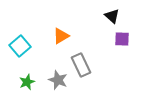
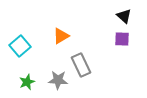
black triangle: moved 12 px right
gray star: rotated 18 degrees counterclockwise
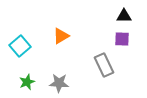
black triangle: rotated 42 degrees counterclockwise
gray rectangle: moved 23 px right
gray star: moved 1 px right, 3 px down
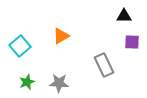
purple square: moved 10 px right, 3 px down
